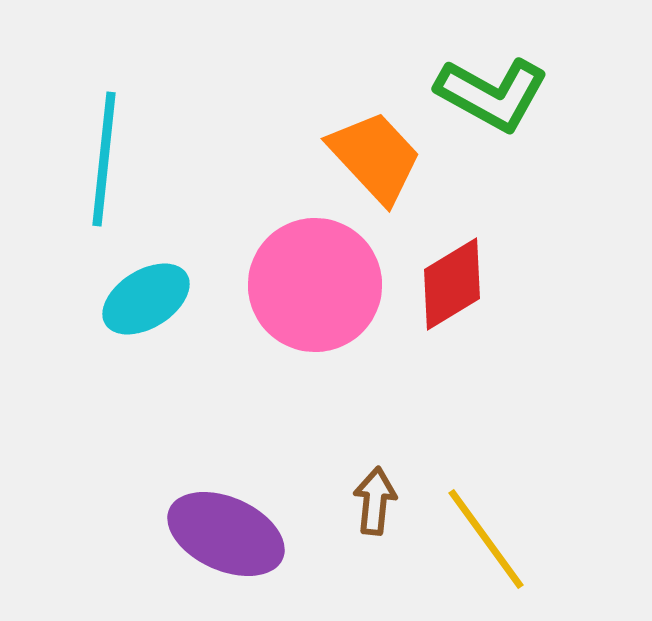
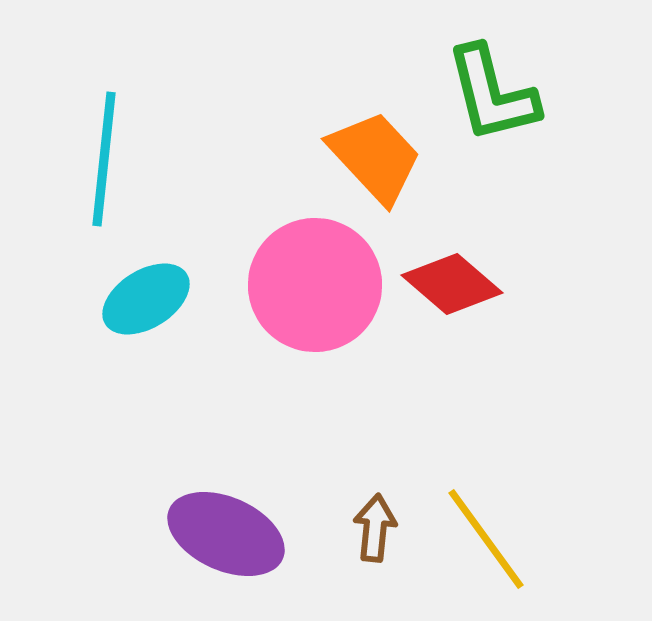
green L-shape: rotated 47 degrees clockwise
red diamond: rotated 72 degrees clockwise
brown arrow: moved 27 px down
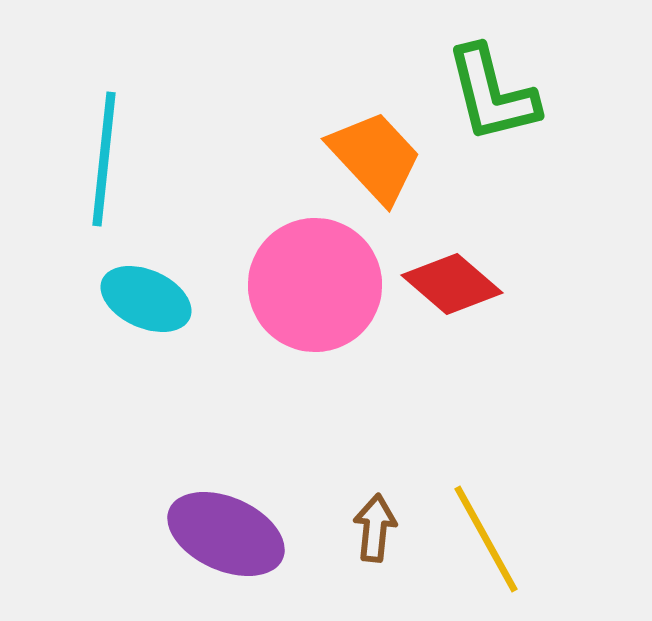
cyan ellipse: rotated 56 degrees clockwise
yellow line: rotated 7 degrees clockwise
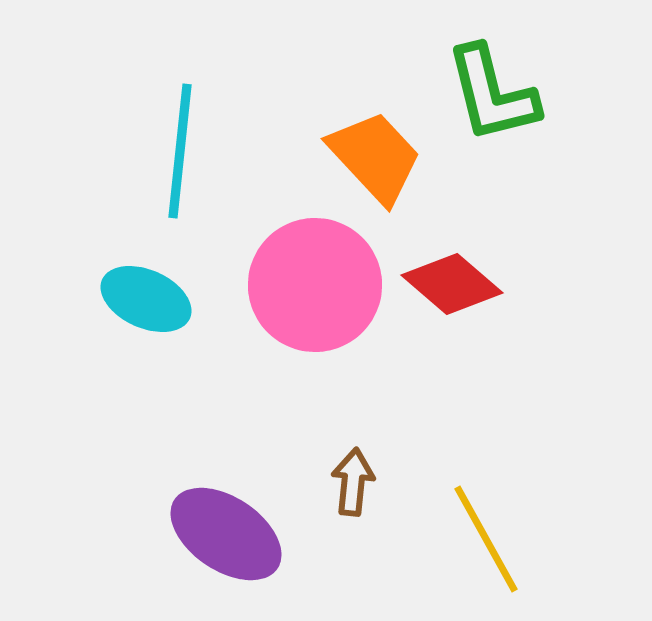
cyan line: moved 76 px right, 8 px up
brown arrow: moved 22 px left, 46 px up
purple ellipse: rotated 10 degrees clockwise
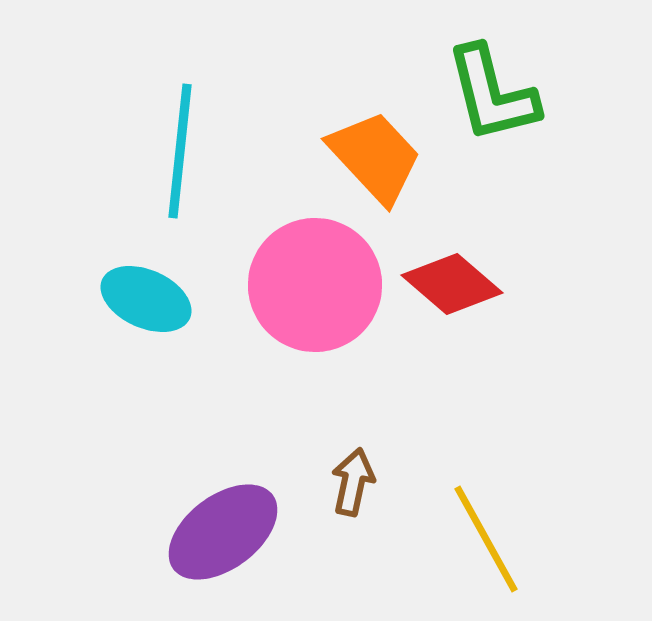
brown arrow: rotated 6 degrees clockwise
purple ellipse: moved 3 px left, 2 px up; rotated 71 degrees counterclockwise
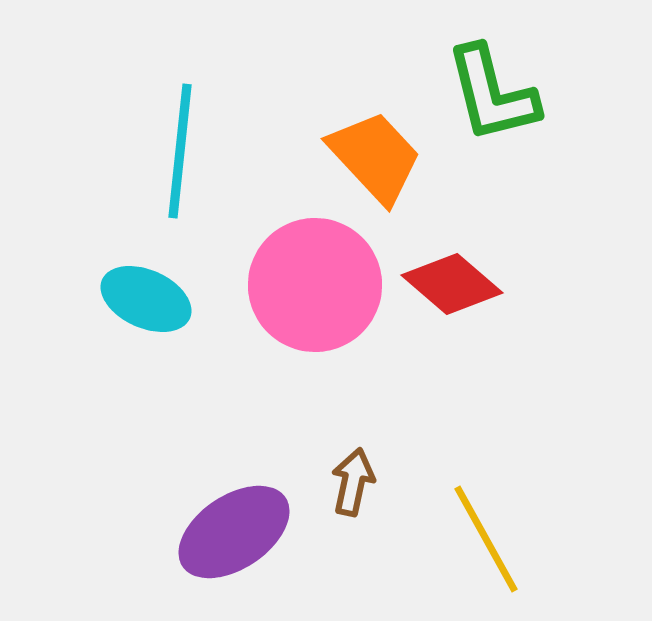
purple ellipse: moved 11 px right; rotated 3 degrees clockwise
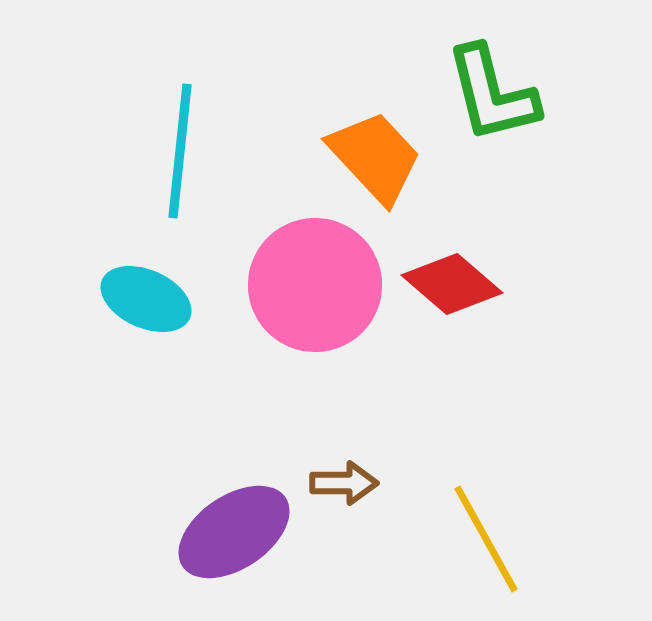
brown arrow: moved 9 px left, 1 px down; rotated 78 degrees clockwise
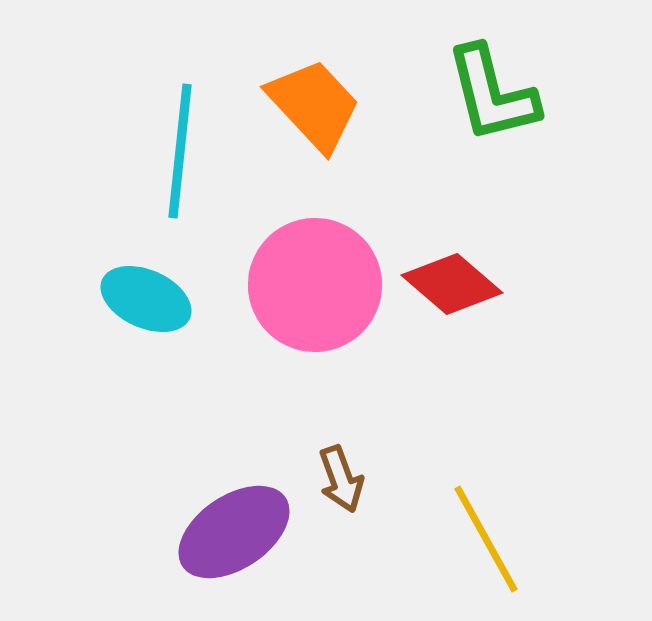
orange trapezoid: moved 61 px left, 52 px up
brown arrow: moved 3 px left, 4 px up; rotated 70 degrees clockwise
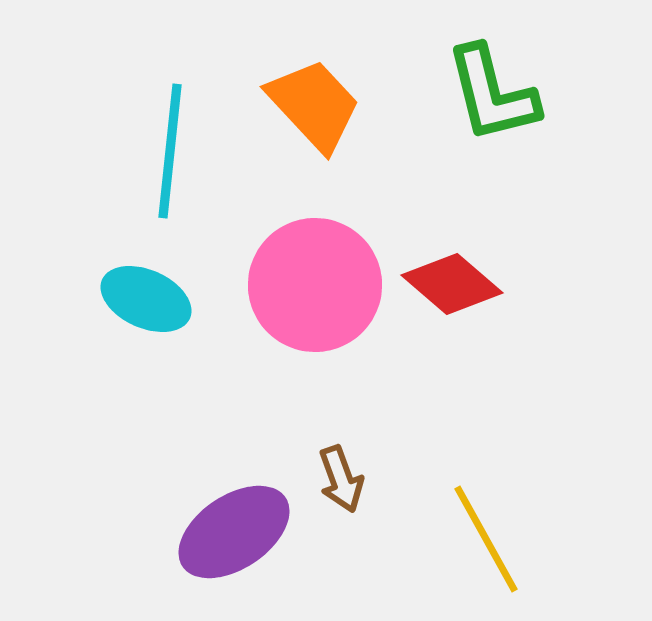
cyan line: moved 10 px left
